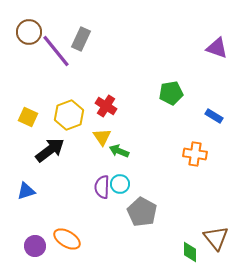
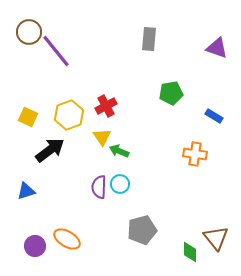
gray rectangle: moved 68 px right; rotated 20 degrees counterclockwise
red cross: rotated 30 degrees clockwise
purple semicircle: moved 3 px left
gray pentagon: moved 18 px down; rotated 28 degrees clockwise
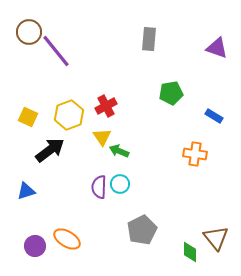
gray pentagon: rotated 12 degrees counterclockwise
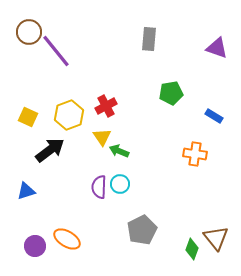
green diamond: moved 2 px right, 3 px up; rotated 20 degrees clockwise
